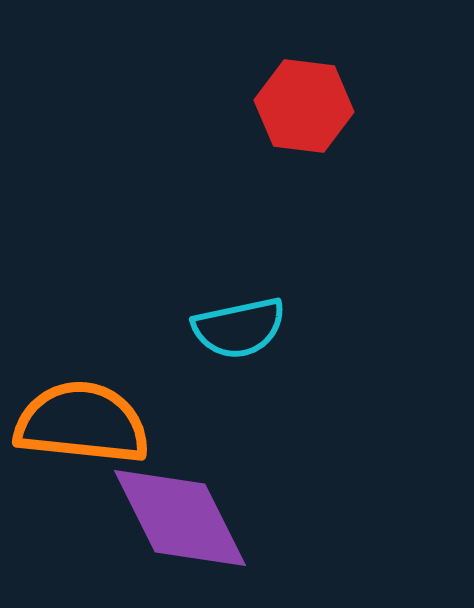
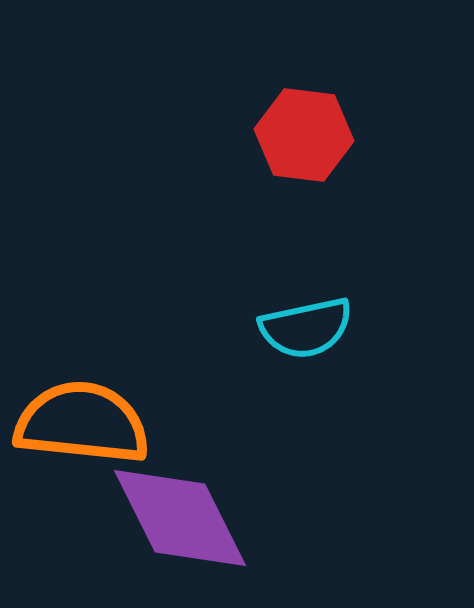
red hexagon: moved 29 px down
cyan semicircle: moved 67 px right
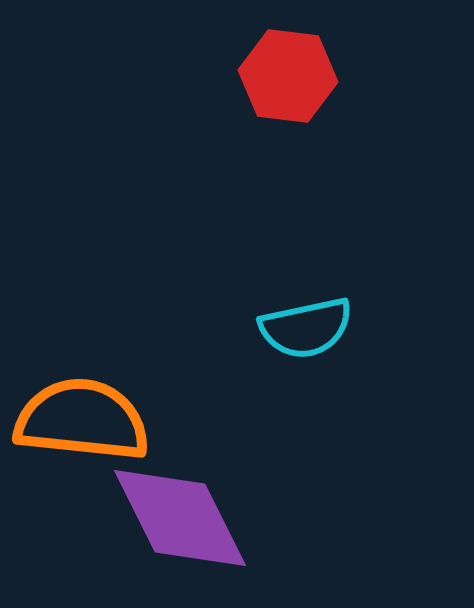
red hexagon: moved 16 px left, 59 px up
orange semicircle: moved 3 px up
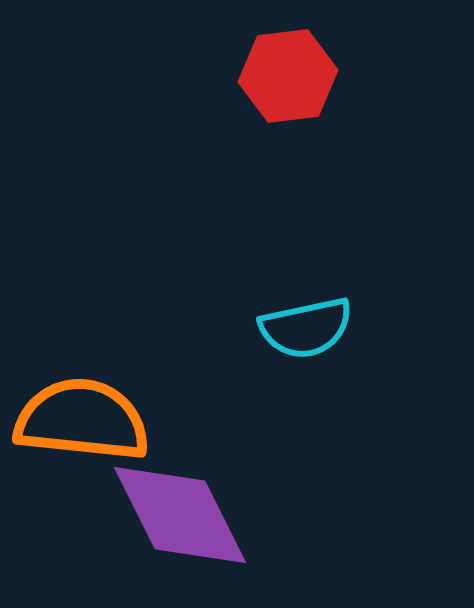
red hexagon: rotated 14 degrees counterclockwise
purple diamond: moved 3 px up
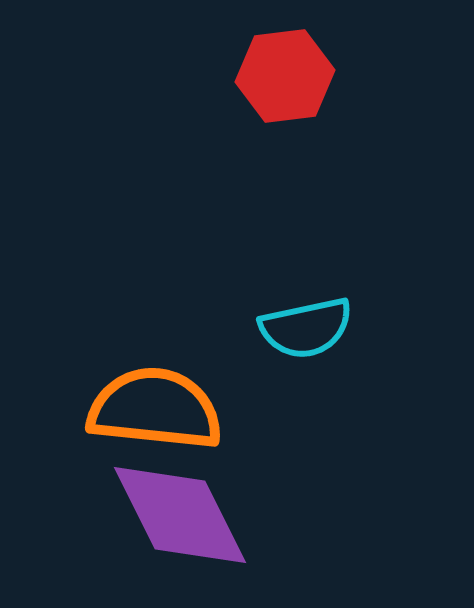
red hexagon: moved 3 px left
orange semicircle: moved 73 px right, 11 px up
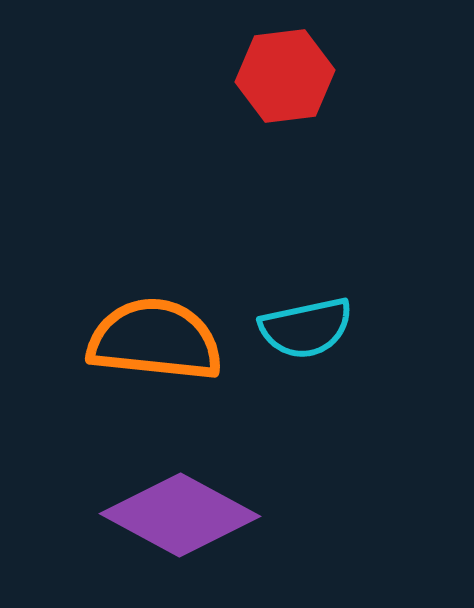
orange semicircle: moved 69 px up
purple diamond: rotated 35 degrees counterclockwise
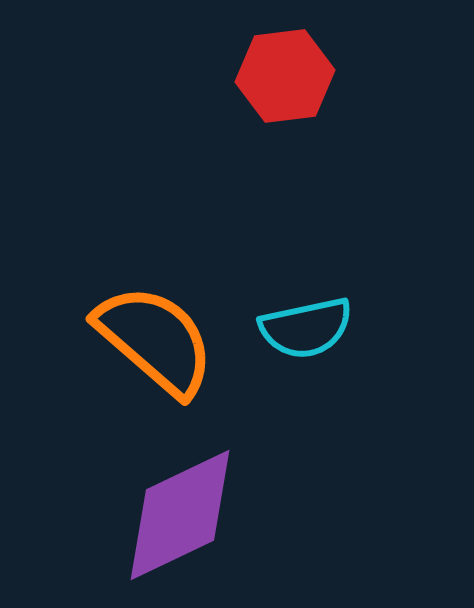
orange semicircle: rotated 35 degrees clockwise
purple diamond: rotated 54 degrees counterclockwise
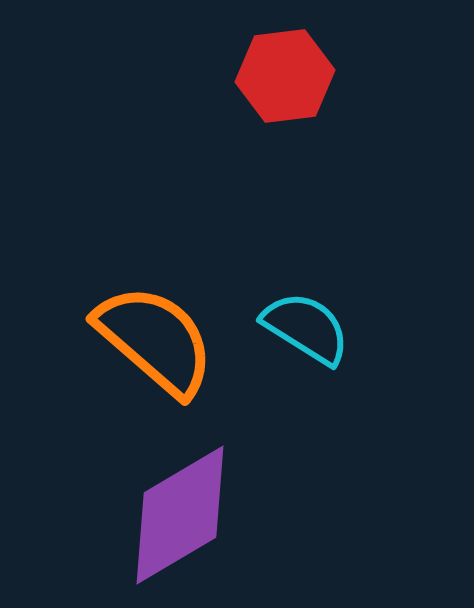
cyan semicircle: rotated 136 degrees counterclockwise
purple diamond: rotated 5 degrees counterclockwise
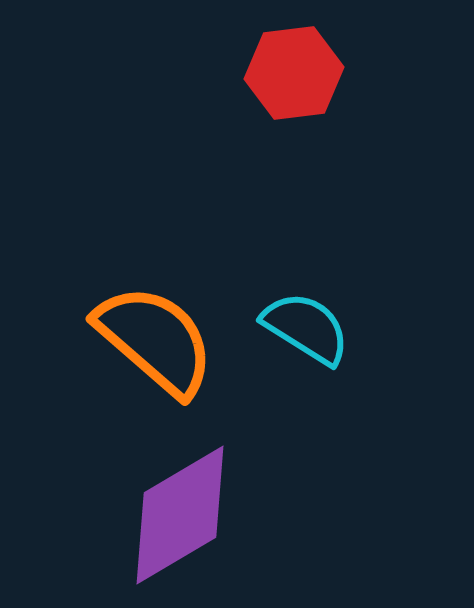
red hexagon: moved 9 px right, 3 px up
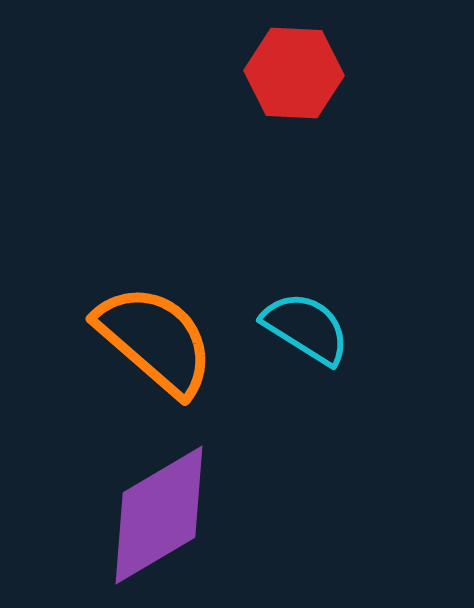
red hexagon: rotated 10 degrees clockwise
purple diamond: moved 21 px left
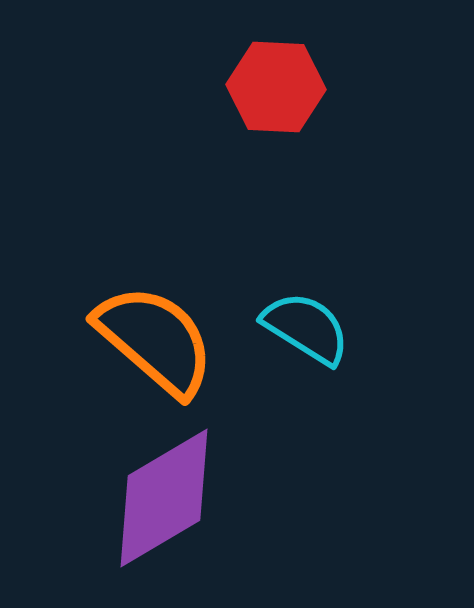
red hexagon: moved 18 px left, 14 px down
purple diamond: moved 5 px right, 17 px up
